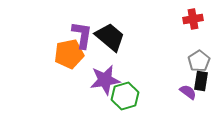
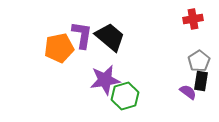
orange pentagon: moved 10 px left, 6 px up
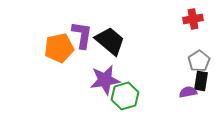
black trapezoid: moved 4 px down
purple semicircle: rotated 48 degrees counterclockwise
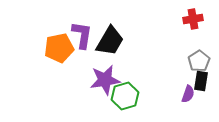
black trapezoid: rotated 80 degrees clockwise
purple semicircle: moved 2 px down; rotated 120 degrees clockwise
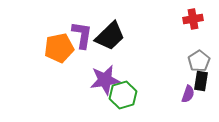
black trapezoid: moved 5 px up; rotated 16 degrees clockwise
green hexagon: moved 2 px left, 1 px up
